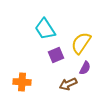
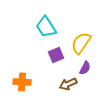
cyan trapezoid: moved 1 px right, 2 px up
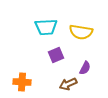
cyan trapezoid: rotated 60 degrees counterclockwise
yellow semicircle: moved 11 px up; rotated 115 degrees counterclockwise
